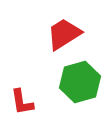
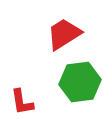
green hexagon: rotated 9 degrees clockwise
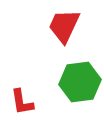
red trapezoid: moved 8 px up; rotated 33 degrees counterclockwise
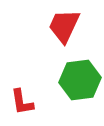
green hexagon: moved 2 px up
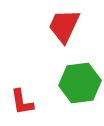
green hexagon: moved 3 px down
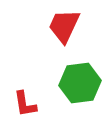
red L-shape: moved 3 px right, 2 px down
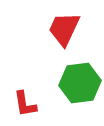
red trapezoid: moved 3 px down
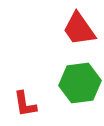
red trapezoid: moved 15 px right; rotated 60 degrees counterclockwise
